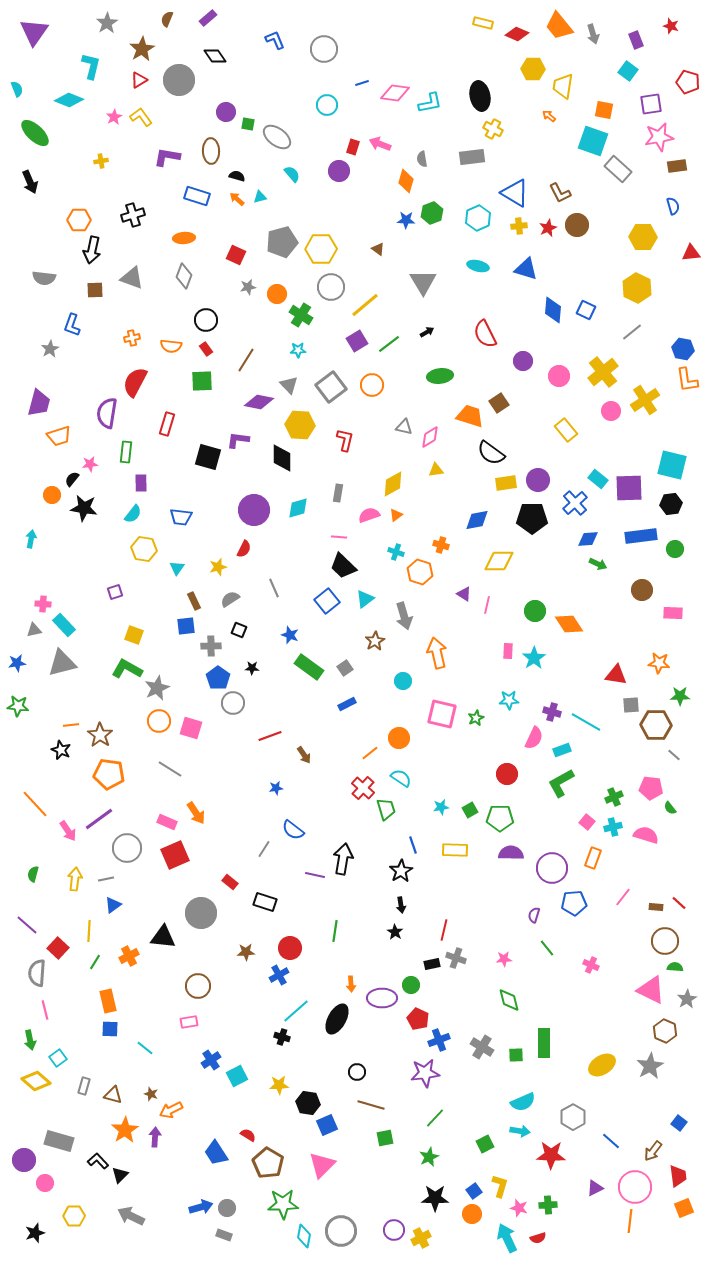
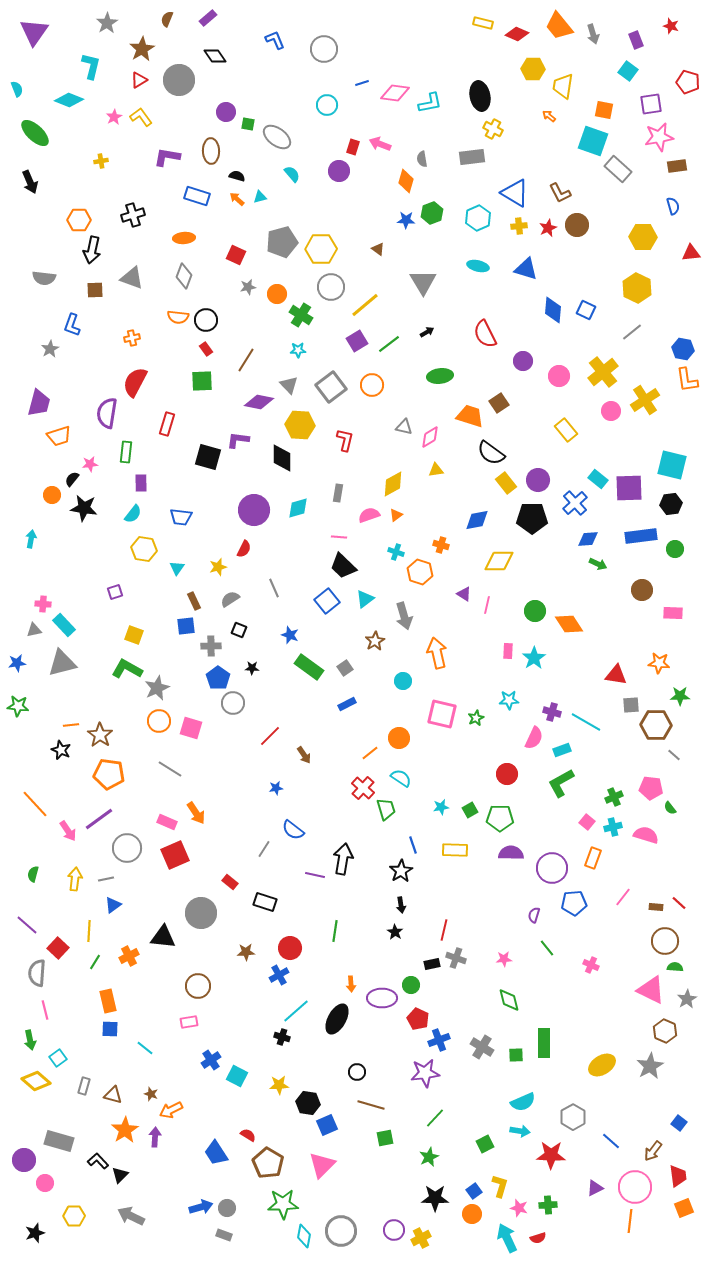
orange semicircle at (171, 346): moved 7 px right, 29 px up
yellow rectangle at (506, 483): rotated 60 degrees clockwise
red line at (270, 736): rotated 25 degrees counterclockwise
cyan square at (237, 1076): rotated 35 degrees counterclockwise
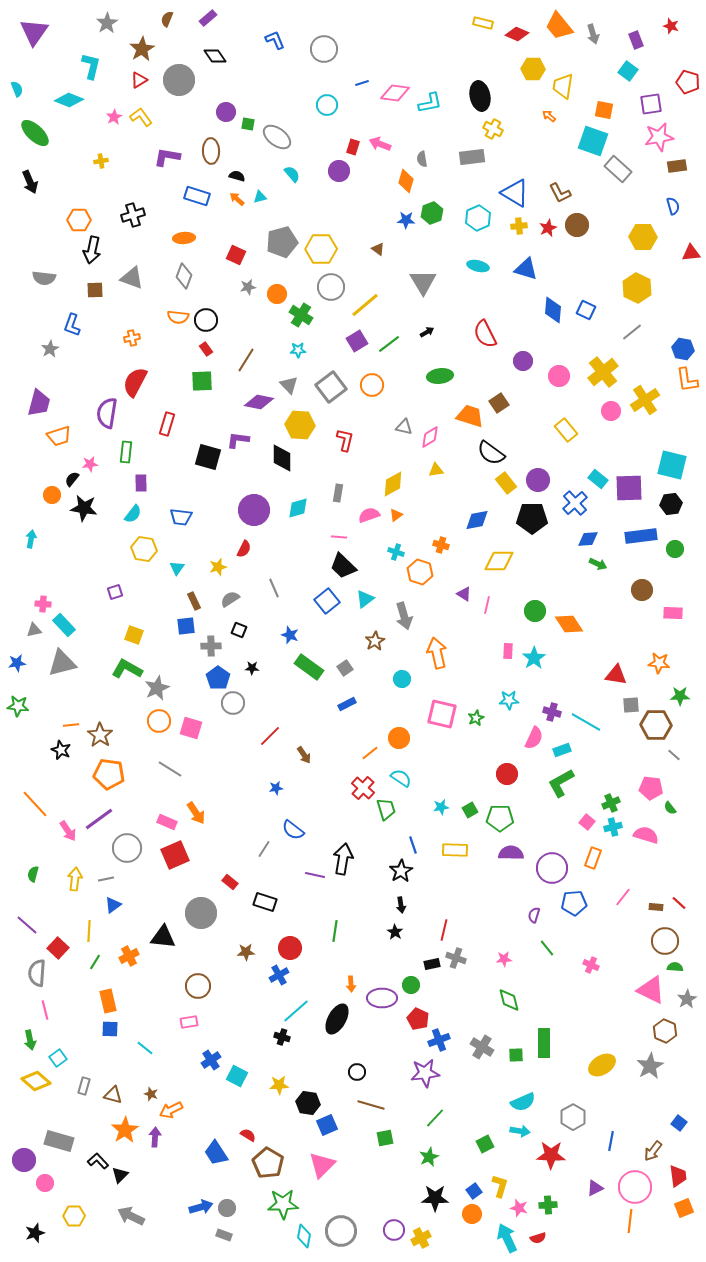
cyan circle at (403, 681): moved 1 px left, 2 px up
green cross at (614, 797): moved 3 px left, 6 px down
blue line at (611, 1141): rotated 60 degrees clockwise
